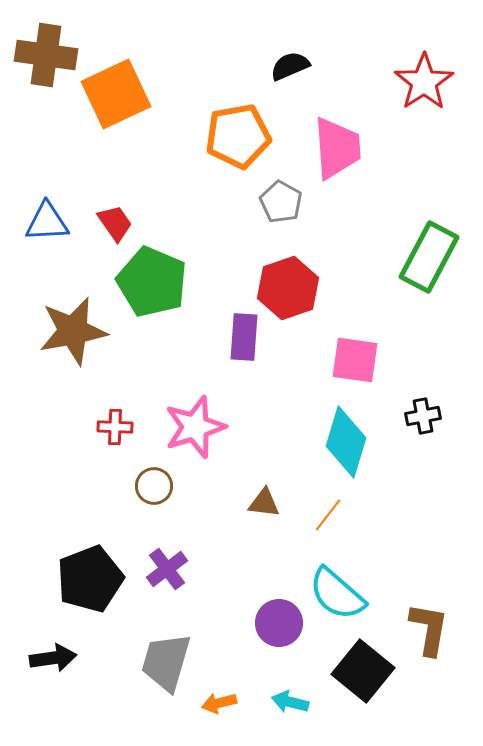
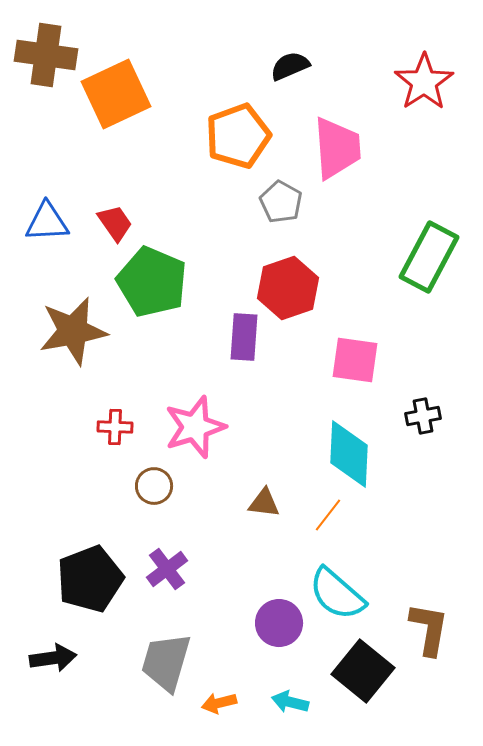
orange pentagon: rotated 10 degrees counterclockwise
cyan diamond: moved 3 px right, 12 px down; rotated 14 degrees counterclockwise
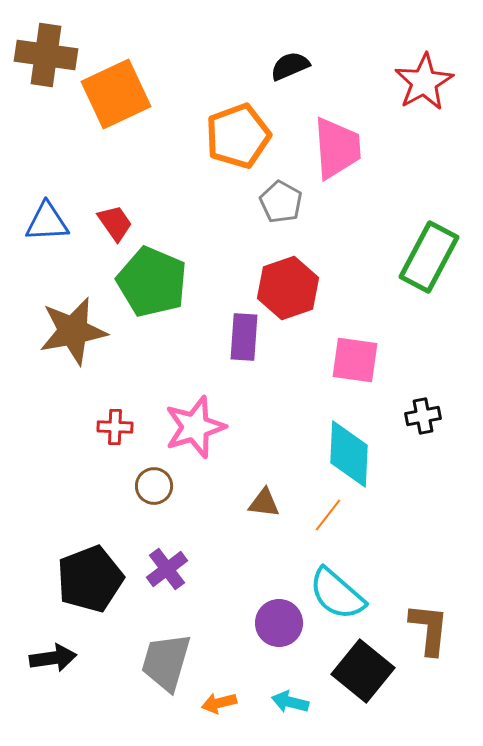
red star: rotated 4 degrees clockwise
brown L-shape: rotated 4 degrees counterclockwise
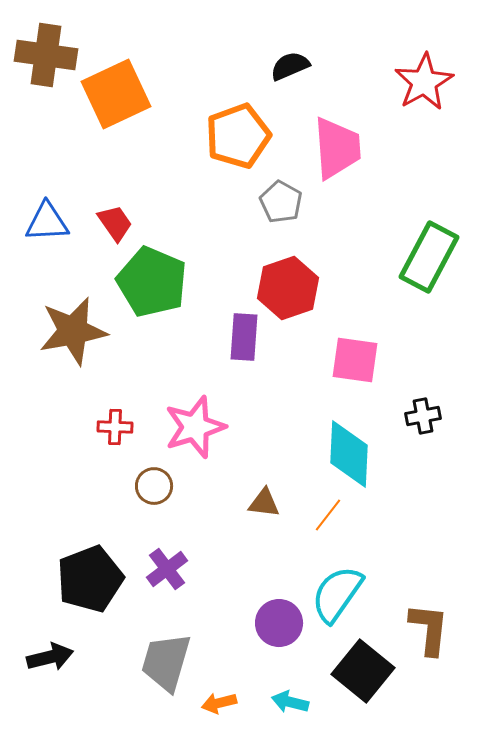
cyan semicircle: rotated 84 degrees clockwise
black arrow: moved 3 px left, 1 px up; rotated 6 degrees counterclockwise
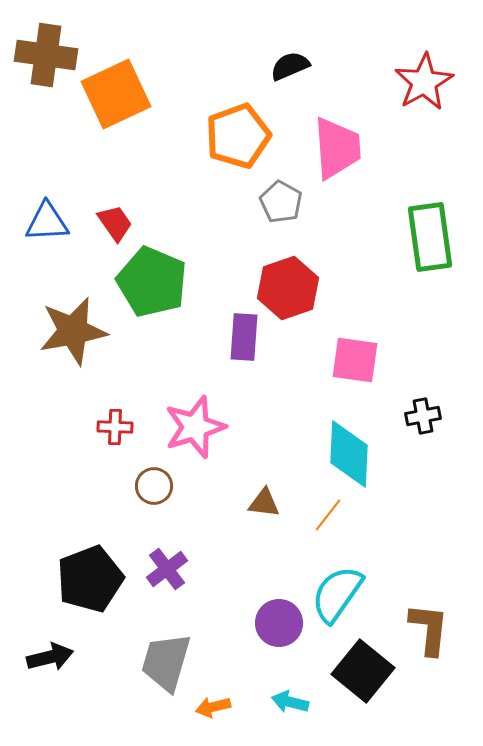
green rectangle: moved 1 px right, 20 px up; rotated 36 degrees counterclockwise
orange arrow: moved 6 px left, 4 px down
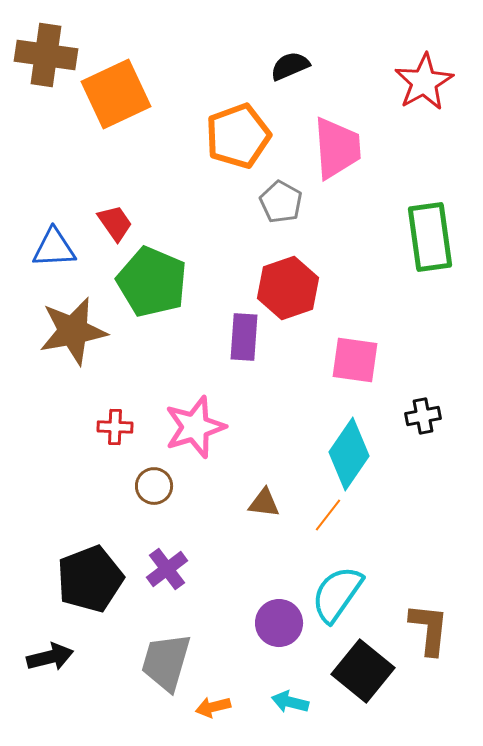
blue triangle: moved 7 px right, 26 px down
cyan diamond: rotated 32 degrees clockwise
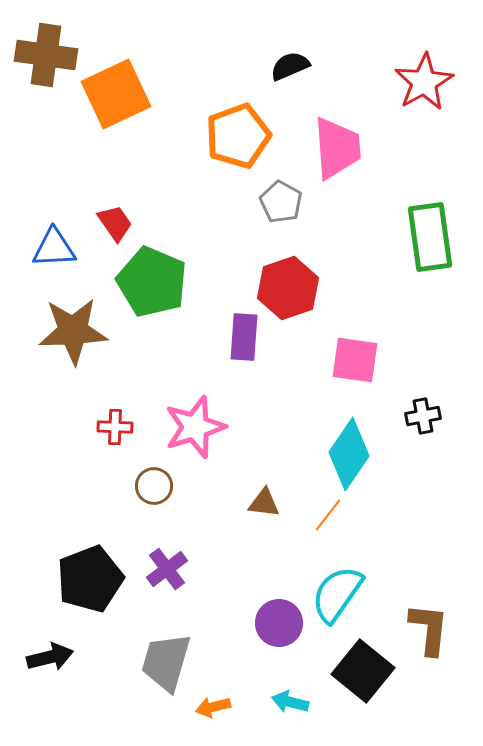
brown star: rotated 8 degrees clockwise
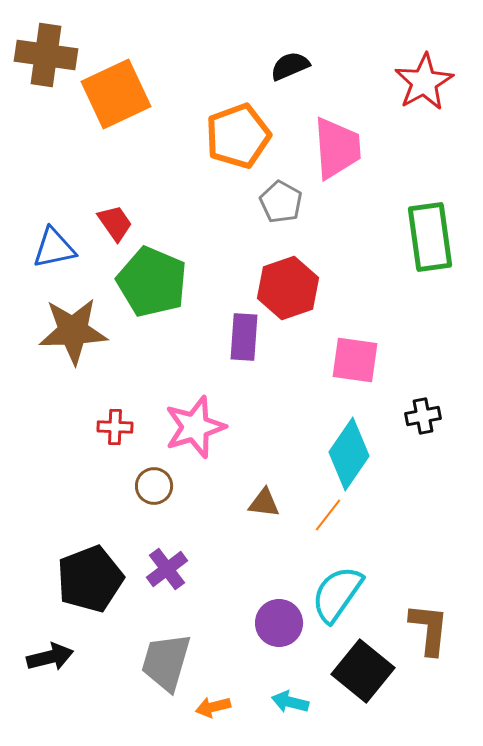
blue triangle: rotated 9 degrees counterclockwise
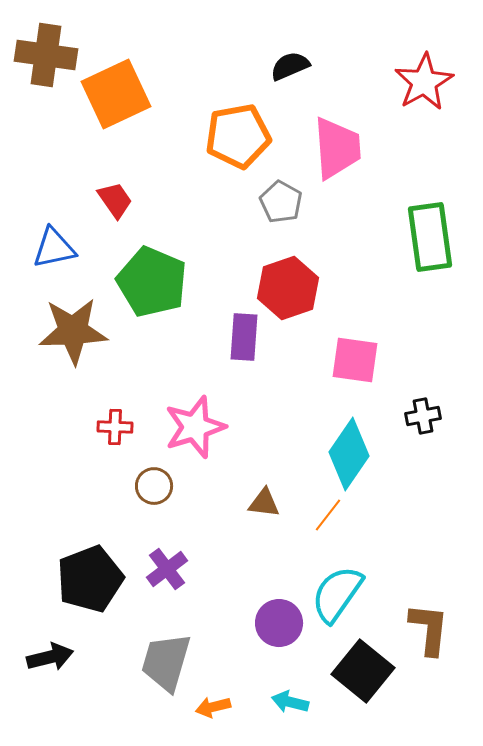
orange pentagon: rotated 10 degrees clockwise
red trapezoid: moved 23 px up
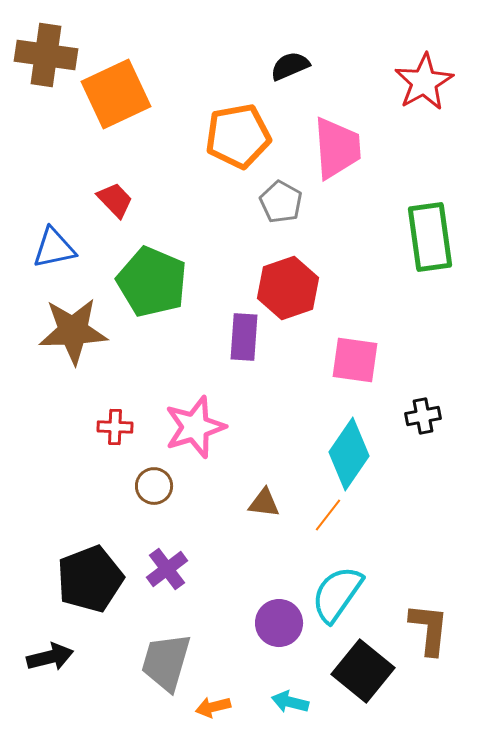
red trapezoid: rotated 9 degrees counterclockwise
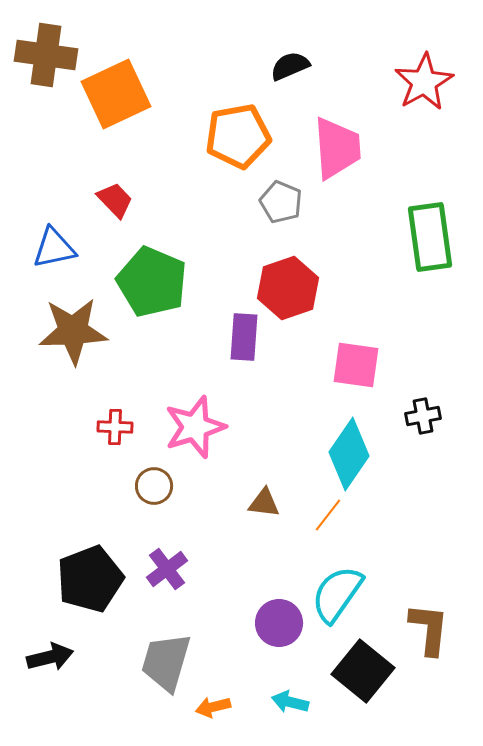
gray pentagon: rotated 6 degrees counterclockwise
pink square: moved 1 px right, 5 px down
